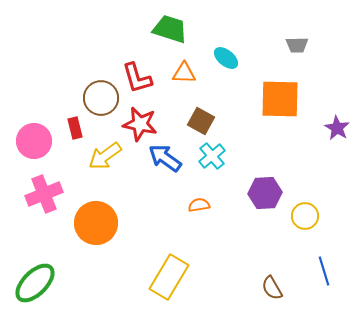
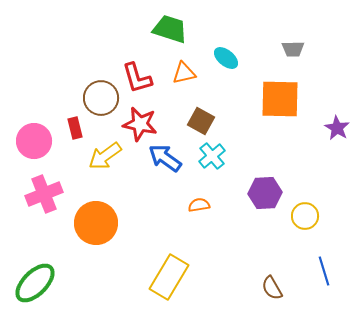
gray trapezoid: moved 4 px left, 4 px down
orange triangle: rotated 15 degrees counterclockwise
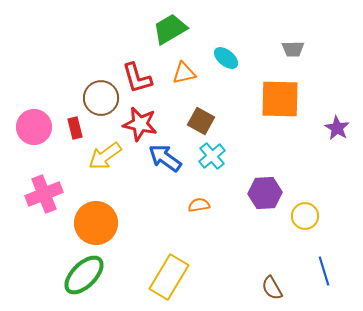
green trapezoid: rotated 48 degrees counterclockwise
pink circle: moved 14 px up
green ellipse: moved 49 px right, 8 px up
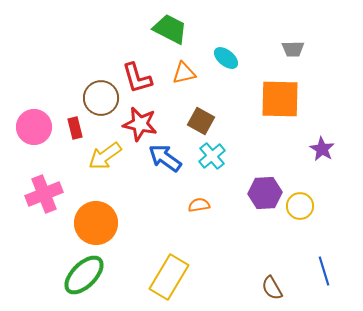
green trapezoid: rotated 57 degrees clockwise
purple star: moved 15 px left, 21 px down
yellow circle: moved 5 px left, 10 px up
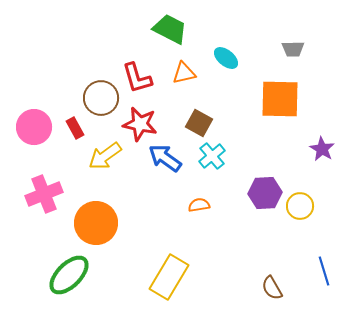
brown square: moved 2 px left, 2 px down
red rectangle: rotated 15 degrees counterclockwise
green ellipse: moved 15 px left
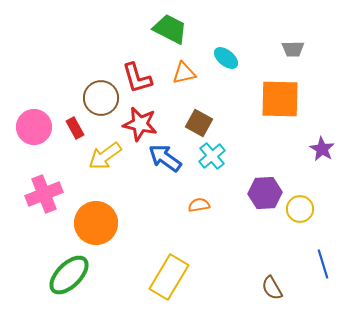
yellow circle: moved 3 px down
blue line: moved 1 px left, 7 px up
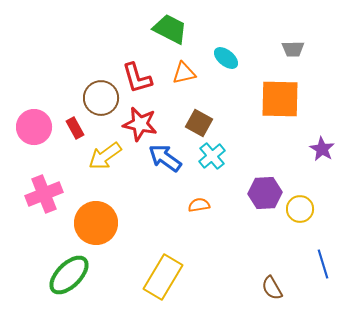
yellow rectangle: moved 6 px left
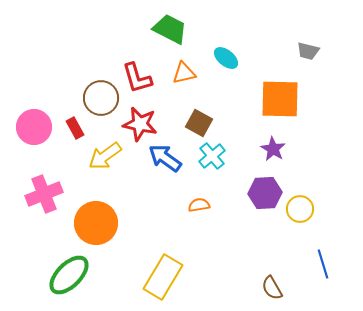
gray trapezoid: moved 15 px right, 2 px down; rotated 15 degrees clockwise
purple star: moved 49 px left
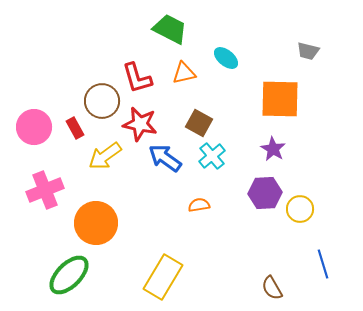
brown circle: moved 1 px right, 3 px down
pink cross: moved 1 px right, 4 px up
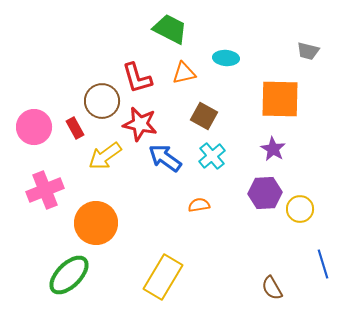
cyan ellipse: rotated 35 degrees counterclockwise
brown square: moved 5 px right, 7 px up
